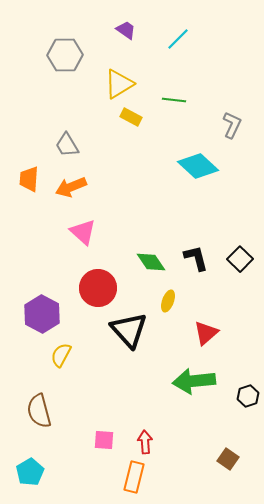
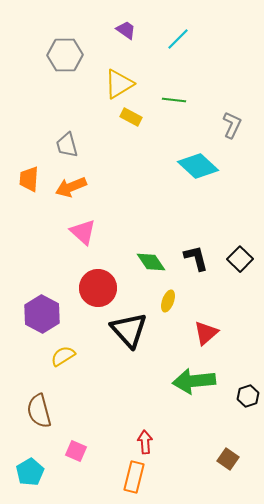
gray trapezoid: rotated 16 degrees clockwise
yellow semicircle: moved 2 px right, 1 px down; rotated 30 degrees clockwise
pink square: moved 28 px left, 11 px down; rotated 20 degrees clockwise
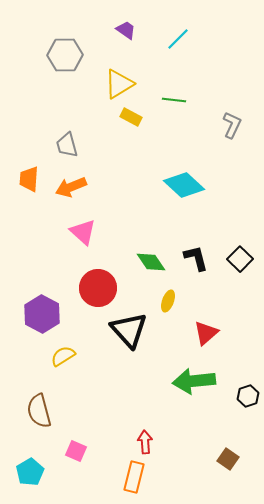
cyan diamond: moved 14 px left, 19 px down
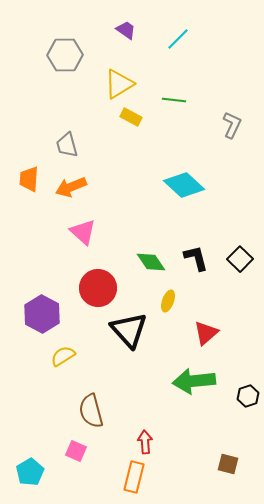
brown semicircle: moved 52 px right
brown square: moved 5 px down; rotated 20 degrees counterclockwise
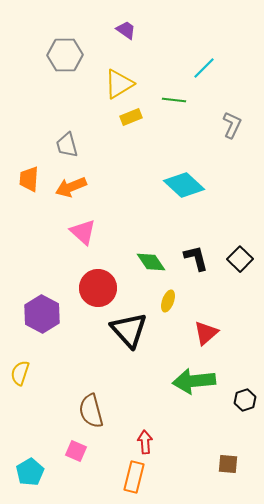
cyan line: moved 26 px right, 29 px down
yellow rectangle: rotated 50 degrees counterclockwise
yellow semicircle: moved 43 px left, 17 px down; rotated 40 degrees counterclockwise
black hexagon: moved 3 px left, 4 px down
brown square: rotated 10 degrees counterclockwise
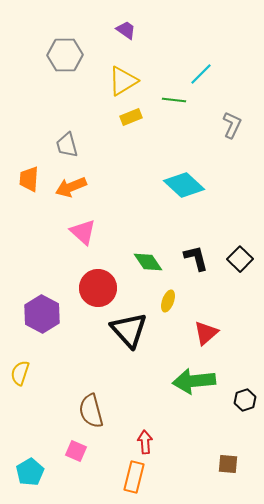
cyan line: moved 3 px left, 6 px down
yellow triangle: moved 4 px right, 3 px up
green diamond: moved 3 px left
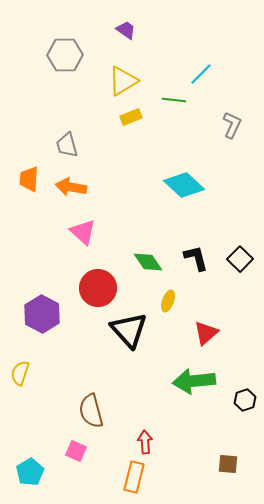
orange arrow: rotated 32 degrees clockwise
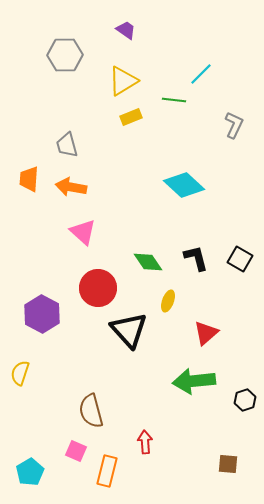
gray L-shape: moved 2 px right
black square: rotated 15 degrees counterclockwise
orange rectangle: moved 27 px left, 6 px up
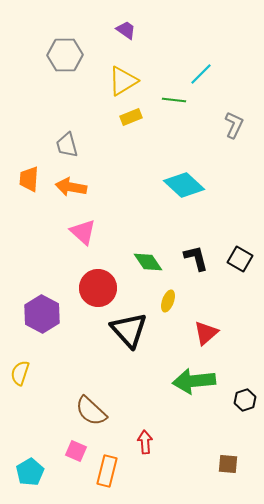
brown semicircle: rotated 32 degrees counterclockwise
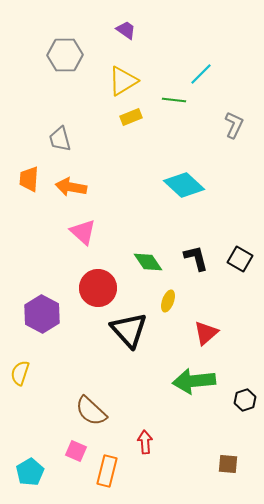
gray trapezoid: moved 7 px left, 6 px up
